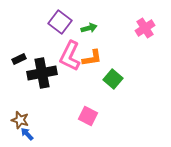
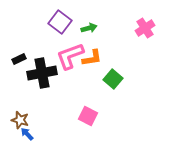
pink L-shape: rotated 44 degrees clockwise
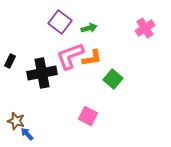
black rectangle: moved 9 px left, 2 px down; rotated 40 degrees counterclockwise
brown star: moved 4 px left, 1 px down
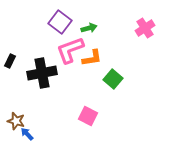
pink L-shape: moved 6 px up
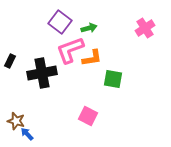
green square: rotated 30 degrees counterclockwise
